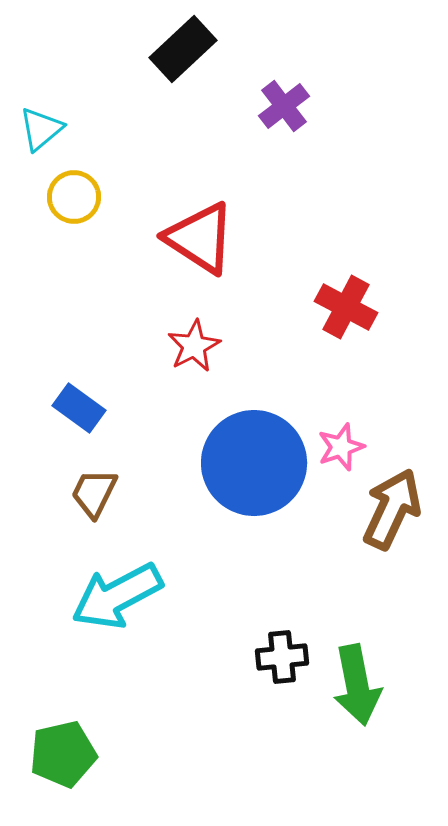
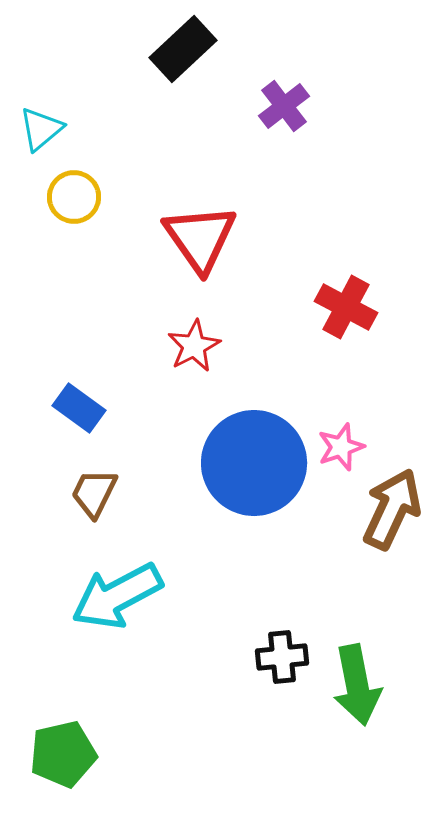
red triangle: rotated 22 degrees clockwise
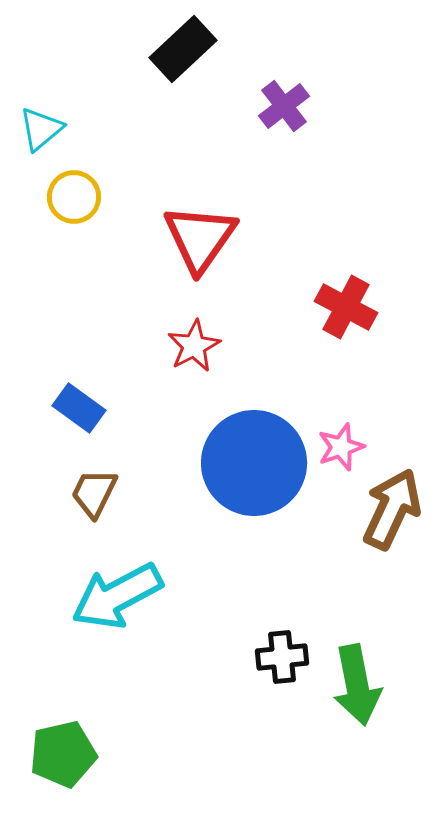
red triangle: rotated 10 degrees clockwise
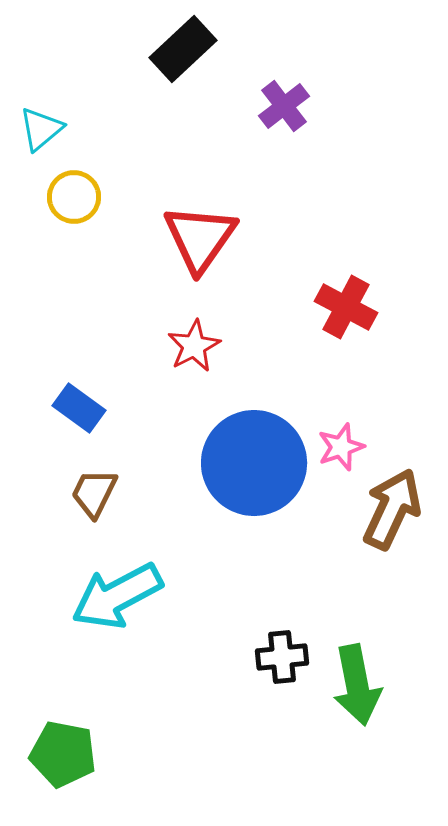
green pentagon: rotated 24 degrees clockwise
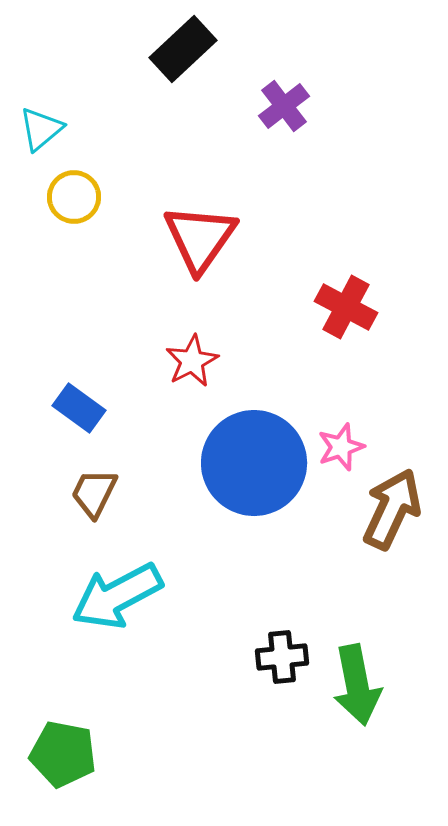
red star: moved 2 px left, 15 px down
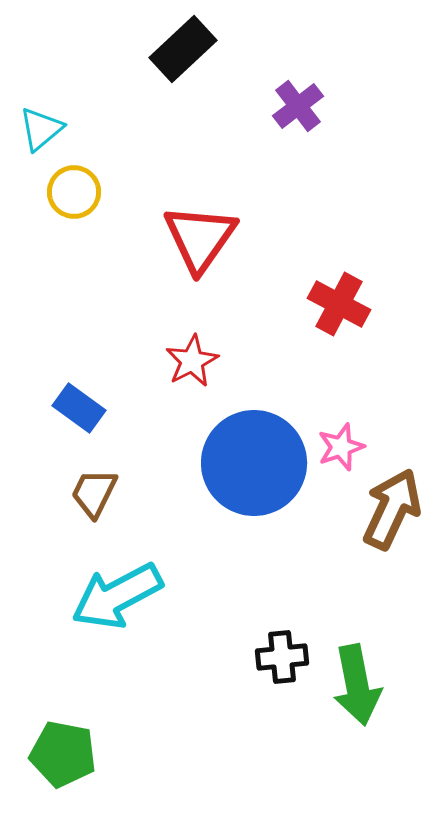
purple cross: moved 14 px right
yellow circle: moved 5 px up
red cross: moved 7 px left, 3 px up
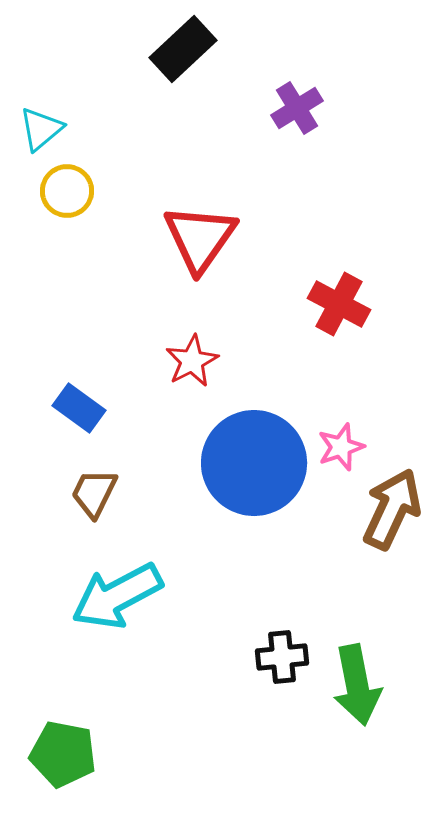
purple cross: moved 1 px left, 2 px down; rotated 6 degrees clockwise
yellow circle: moved 7 px left, 1 px up
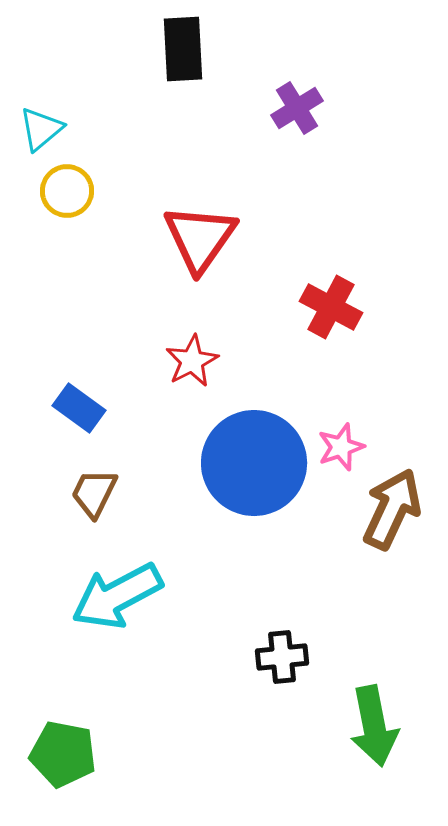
black rectangle: rotated 50 degrees counterclockwise
red cross: moved 8 px left, 3 px down
green arrow: moved 17 px right, 41 px down
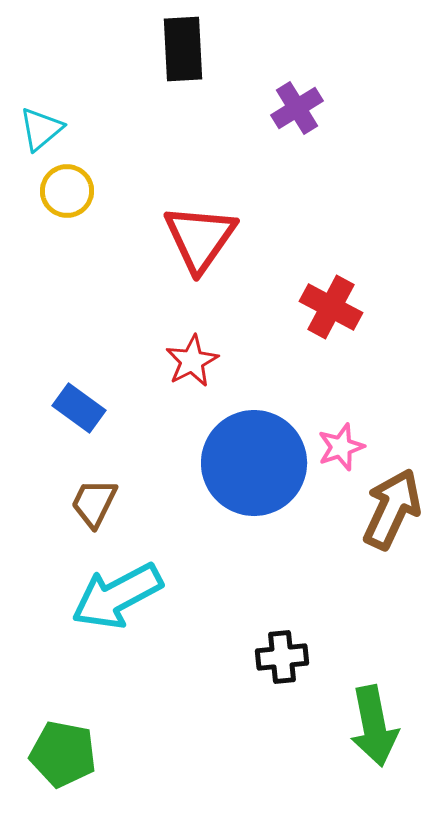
brown trapezoid: moved 10 px down
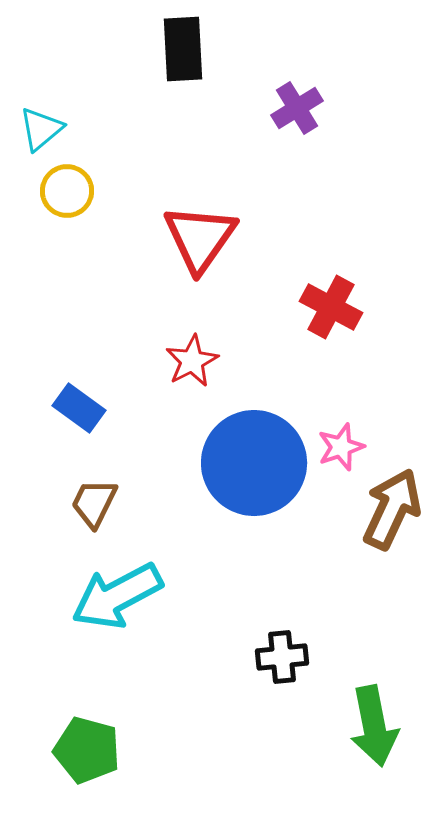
green pentagon: moved 24 px right, 4 px up; rotated 4 degrees clockwise
